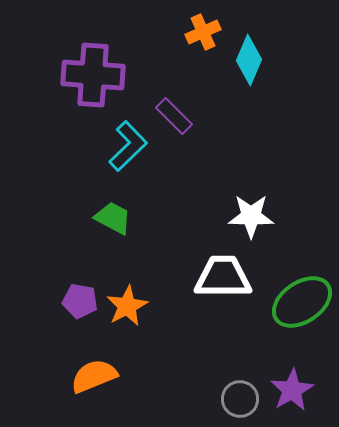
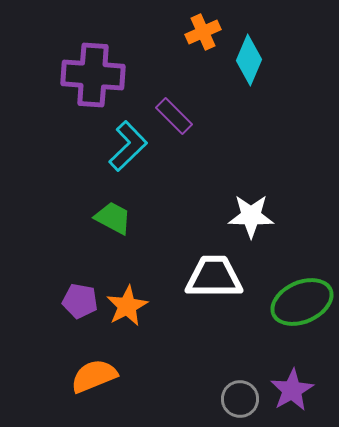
white trapezoid: moved 9 px left
green ellipse: rotated 10 degrees clockwise
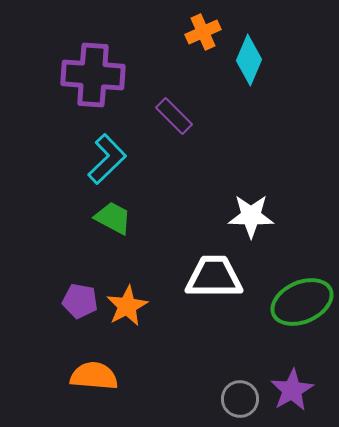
cyan L-shape: moved 21 px left, 13 px down
orange semicircle: rotated 27 degrees clockwise
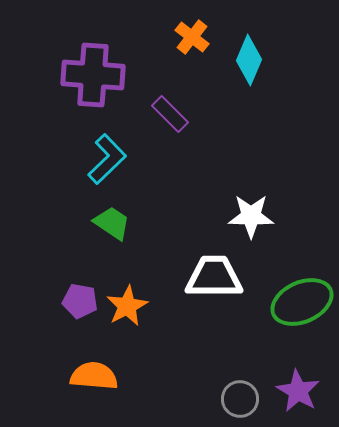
orange cross: moved 11 px left, 5 px down; rotated 28 degrees counterclockwise
purple rectangle: moved 4 px left, 2 px up
green trapezoid: moved 1 px left, 5 px down; rotated 6 degrees clockwise
purple star: moved 6 px right, 1 px down; rotated 12 degrees counterclockwise
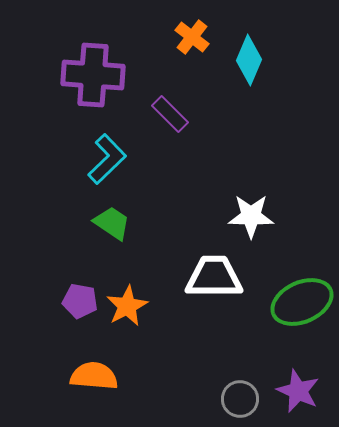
purple star: rotated 6 degrees counterclockwise
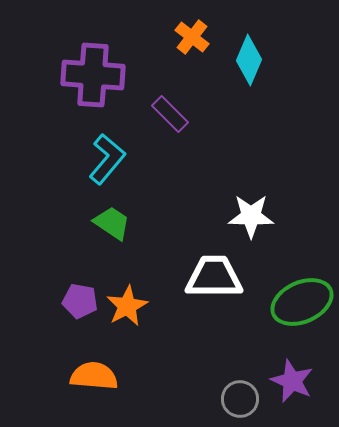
cyan L-shape: rotated 6 degrees counterclockwise
purple star: moved 6 px left, 10 px up
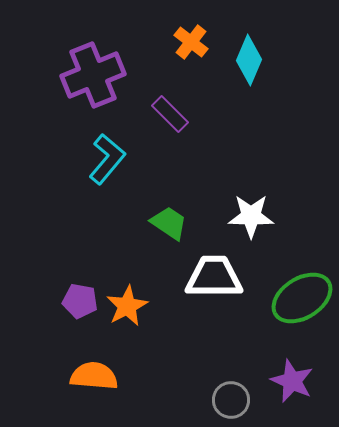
orange cross: moved 1 px left, 5 px down
purple cross: rotated 26 degrees counterclockwise
green trapezoid: moved 57 px right
green ellipse: moved 4 px up; rotated 8 degrees counterclockwise
gray circle: moved 9 px left, 1 px down
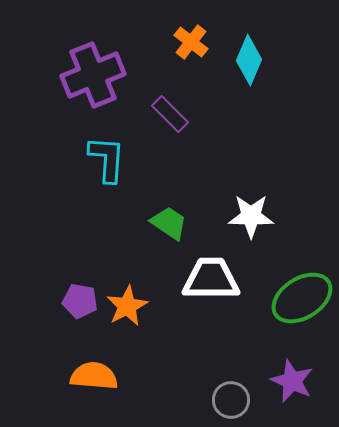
cyan L-shape: rotated 36 degrees counterclockwise
white trapezoid: moved 3 px left, 2 px down
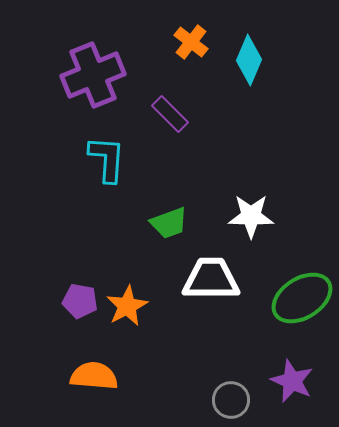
green trapezoid: rotated 126 degrees clockwise
